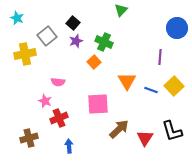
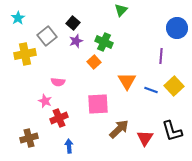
cyan star: moved 1 px right; rotated 16 degrees clockwise
purple line: moved 1 px right, 1 px up
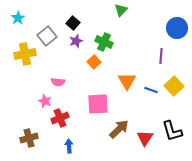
red cross: moved 1 px right
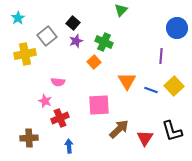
pink square: moved 1 px right, 1 px down
brown cross: rotated 12 degrees clockwise
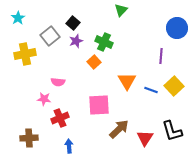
gray square: moved 3 px right
pink star: moved 1 px left, 2 px up; rotated 16 degrees counterclockwise
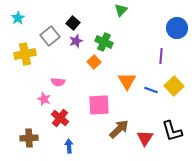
pink star: rotated 16 degrees clockwise
red cross: rotated 30 degrees counterclockwise
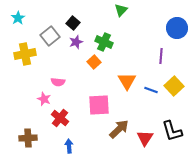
purple star: moved 1 px down
brown cross: moved 1 px left
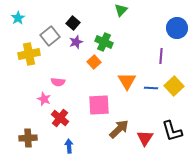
yellow cross: moved 4 px right
blue line: moved 2 px up; rotated 16 degrees counterclockwise
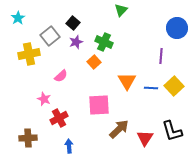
pink semicircle: moved 3 px right, 6 px up; rotated 48 degrees counterclockwise
red cross: moved 1 px left; rotated 24 degrees clockwise
